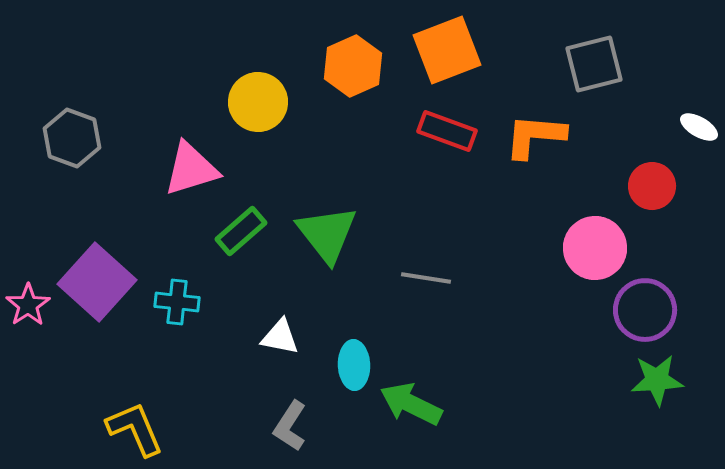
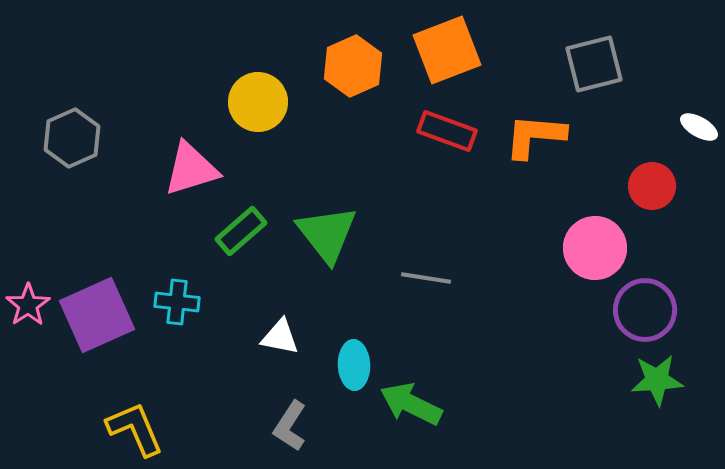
gray hexagon: rotated 16 degrees clockwise
purple square: moved 33 px down; rotated 24 degrees clockwise
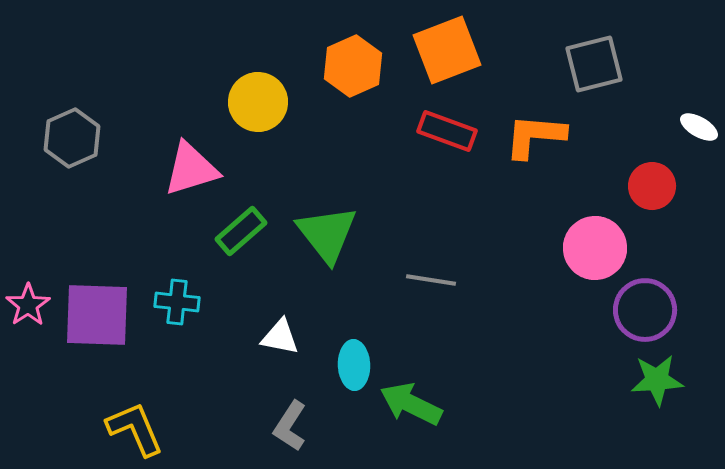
gray line: moved 5 px right, 2 px down
purple square: rotated 26 degrees clockwise
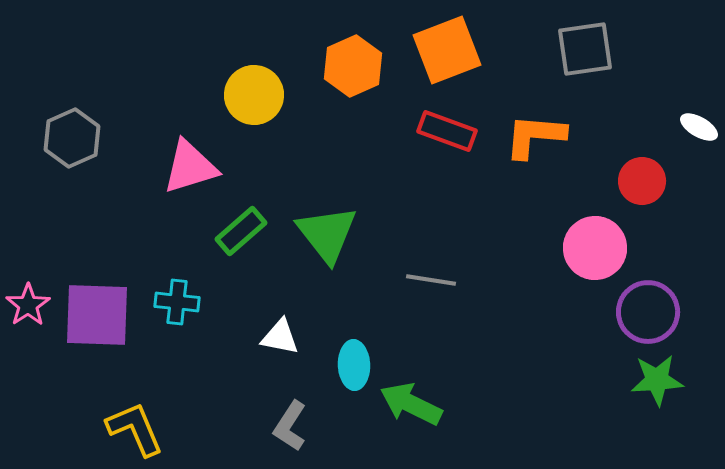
gray square: moved 9 px left, 15 px up; rotated 6 degrees clockwise
yellow circle: moved 4 px left, 7 px up
pink triangle: moved 1 px left, 2 px up
red circle: moved 10 px left, 5 px up
purple circle: moved 3 px right, 2 px down
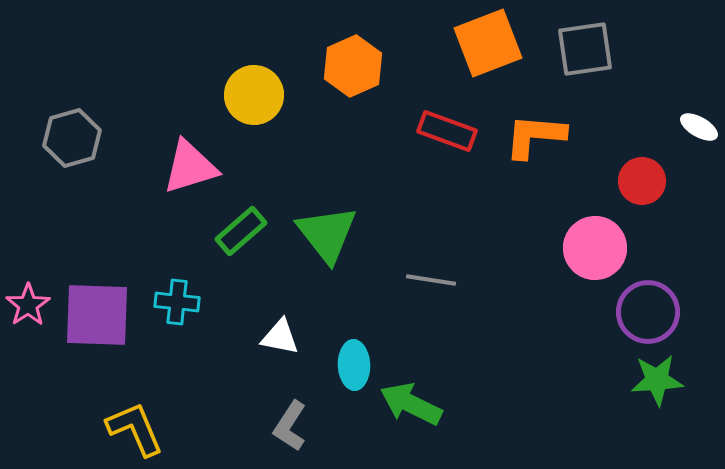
orange square: moved 41 px right, 7 px up
gray hexagon: rotated 8 degrees clockwise
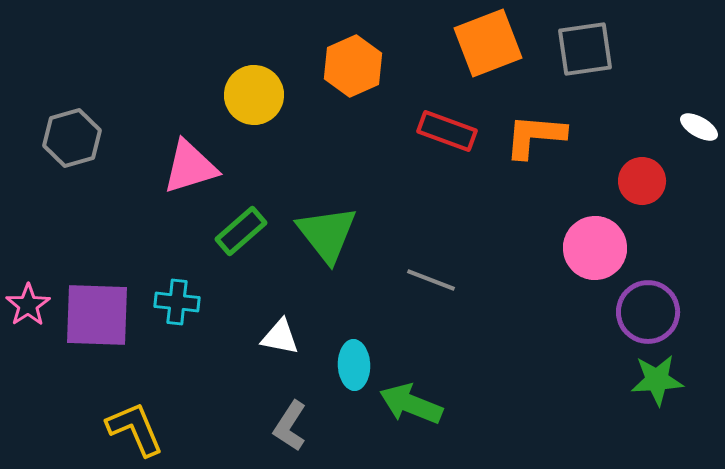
gray line: rotated 12 degrees clockwise
green arrow: rotated 4 degrees counterclockwise
